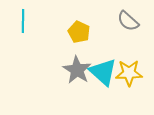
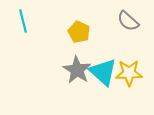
cyan line: rotated 15 degrees counterclockwise
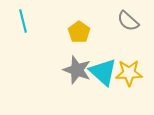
yellow pentagon: rotated 10 degrees clockwise
gray star: rotated 12 degrees counterclockwise
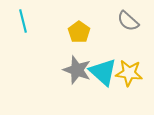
yellow star: rotated 8 degrees clockwise
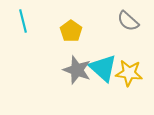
yellow pentagon: moved 8 px left, 1 px up
cyan triangle: moved 4 px up
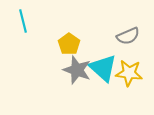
gray semicircle: moved 15 px down; rotated 65 degrees counterclockwise
yellow pentagon: moved 2 px left, 13 px down
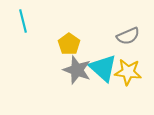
yellow star: moved 1 px left, 1 px up
